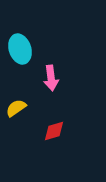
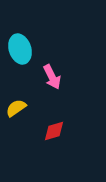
pink arrow: moved 1 px right, 1 px up; rotated 20 degrees counterclockwise
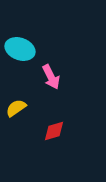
cyan ellipse: rotated 52 degrees counterclockwise
pink arrow: moved 1 px left
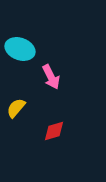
yellow semicircle: rotated 15 degrees counterclockwise
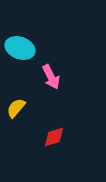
cyan ellipse: moved 1 px up
red diamond: moved 6 px down
